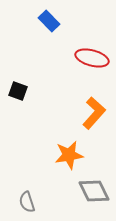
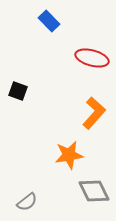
gray semicircle: rotated 110 degrees counterclockwise
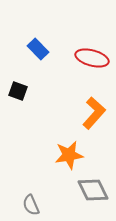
blue rectangle: moved 11 px left, 28 px down
gray diamond: moved 1 px left, 1 px up
gray semicircle: moved 4 px right, 3 px down; rotated 105 degrees clockwise
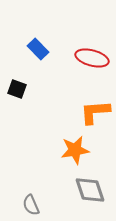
black square: moved 1 px left, 2 px up
orange L-shape: moved 1 px right, 1 px up; rotated 136 degrees counterclockwise
orange star: moved 6 px right, 5 px up
gray diamond: moved 3 px left; rotated 8 degrees clockwise
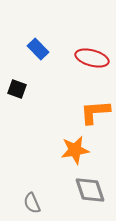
gray semicircle: moved 1 px right, 2 px up
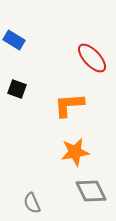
blue rectangle: moved 24 px left, 9 px up; rotated 15 degrees counterclockwise
red ellipse: rotated 32 degrees clockwise
orange L-shape: moved 26 px left, 7 px up
orange star: moved 2 px down
gray diamond: moved 1 px right, 1 px down; rotated 8 degrees counterclockwise
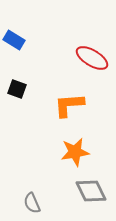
red ellipse: rotated 16 degrees counterclockwise
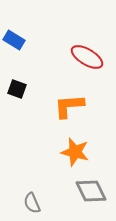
red ellipse: moved 5 px left, 1 px up
orange L-shape: moved 1 px down
orange star: rotated 24 degrees clockwise
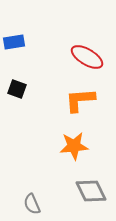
blue rectangle: moved 2 px down; rotated 40 degrees counterclockwise
orange L-shape: moved 11 px right, 6 px up
orange star: moved 1 px left, 6 px up; rotated 20 degrees counterclockwise
gray semicircle: moved 1 px down
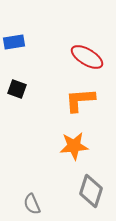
gray diamond: rotated 44 degrees clockwise
